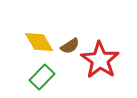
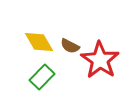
brown semicircle: rotated 60 degrees clockwise
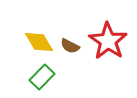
red star: moved 8 px right, 19 px up
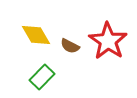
yellow diamond: moved 3 px left, 7 px up
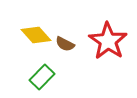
yellow diamond: rotated 12 degrees counterclockwise
brown semicircle: moved 5 px left, 2 px up
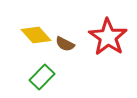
red star: moved 4 px up
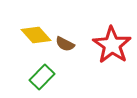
red star: moved 4 px right, 8 px down
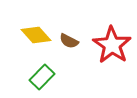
brown semicircle: moved 4 px right, 3 px up
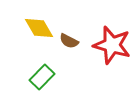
yellow diamond: moved 3 px right, 7 px up; rotated 12 degrees clockwise
red star: rotated 18 degrees counterclockwise
